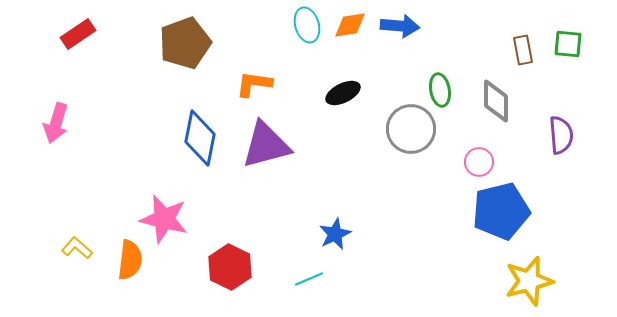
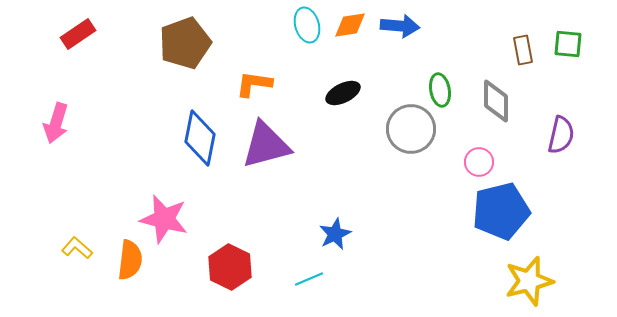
purple semicircle: rotated 18 degrees clockwise
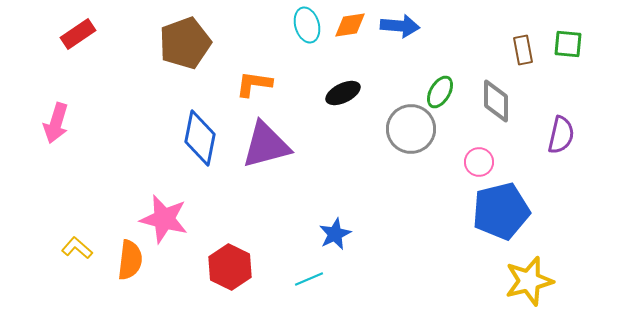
green ellipse: moved 2 px down; rotated 40 degrees clockwise
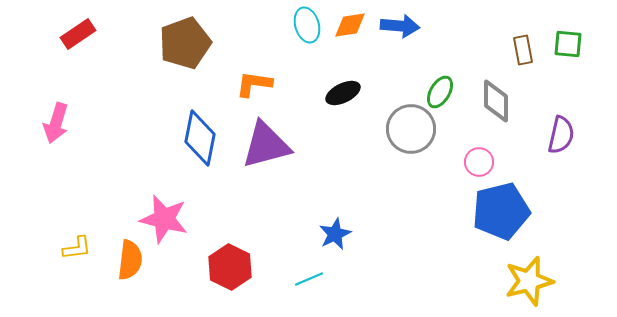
yellow L-shape: rotated 132 degrees clockwise
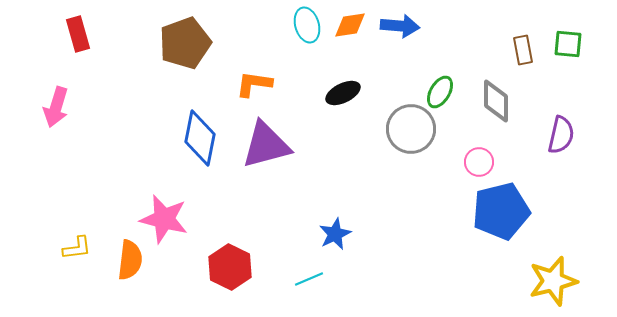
red rectangle: rotated 72 degrees counterclockwise
pink arrow: moved 16 px up
yellow star: moved 24 px right
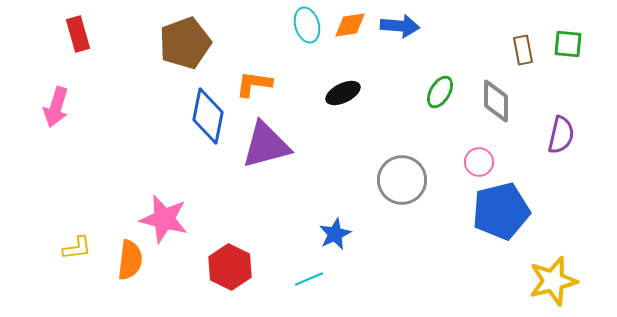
gray circle: moved 9 px left, 51 px down
blue diamond: moved 8 px right, 22 px up
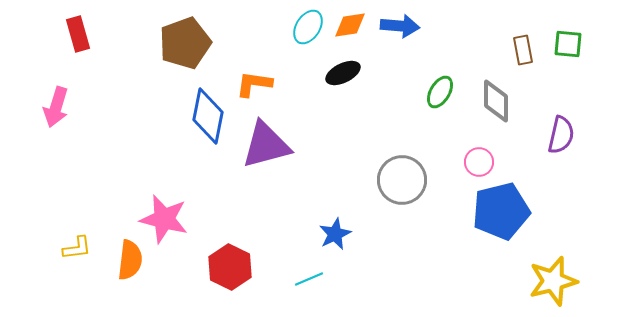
cyan ellipse: moved 1 px right, 2 px down; rotated 48 degrees clockwise
black ellipse: moved 20 px up
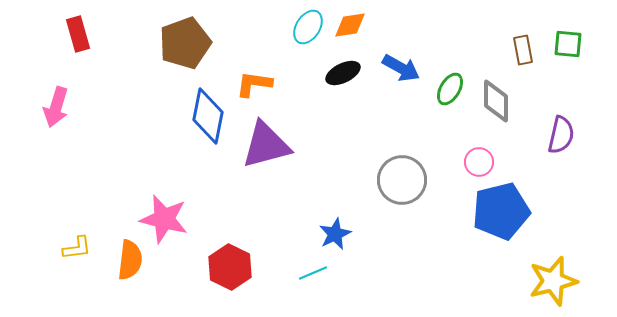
blue arrow: moved 1 px right, 42 px down; rotated 24 degrees clockwise
green ellipse: moved 10 px right, 3 px up
cyan line: moved 4 px right, 6 px up
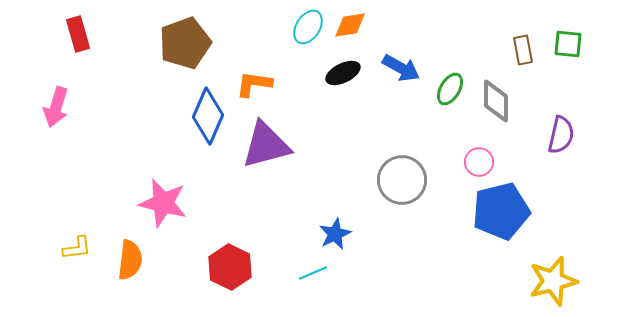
blue diamond: rotated 12 degrees clockwise
pink star: moved 1 px left, 16 px up
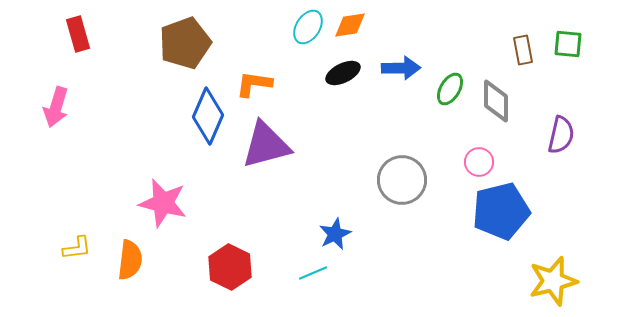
blue arrow: rotated 30 degrees counterclockwise
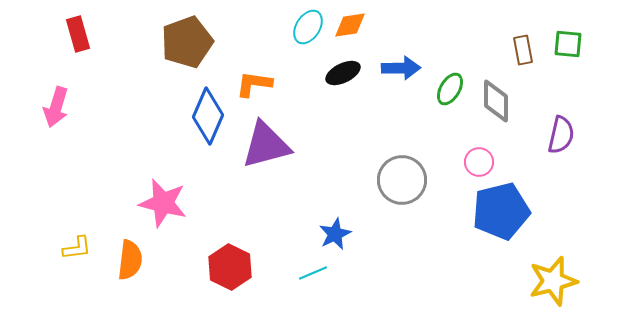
brown pentagon: moved 2 px right, 1 px up
